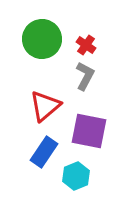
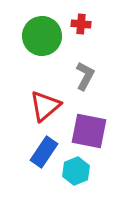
green circle: moved 3 px up
red cross: moved 5 px left, 21 px up; rotated 30 degrees counterclockwise
cyan hexagon: moved 5 px up
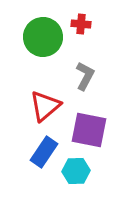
green circle: moved 1 px right, 1 px down
purple square: moved 1 px up
cyan hexagon: rotated 20 degrees clockwise
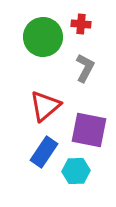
gray L-shape: moved 8 px up
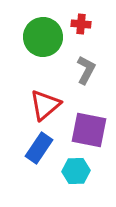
gray L-shape: moved 1 px right, 2 px down
red triangle: moved 1 px up
blue rectangle: moved 5 px left, 4 px up
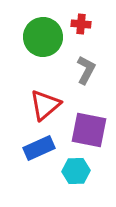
blue rectangle: rotated 32 degrees clockwise
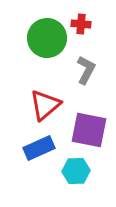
green circle: moved 4 px right, 1 px down
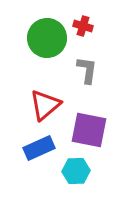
red cross: moved 2 px right, 2 px down; rotated 12 degrees clockwise
gray L-shape: moved 1 px right; rotated 20 degrees counterclockwise
